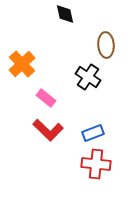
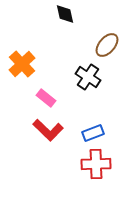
brown ellipse: moved 1 px right; rotated 45 degrees clockwise
red cross: rotated 8 degrees counterclockwise
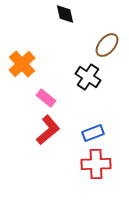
red L-shape: rotated 84 degrees counterclockwise
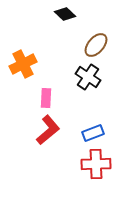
black diamond: rotated 35 degrees counterclockwise
brown ellipse: moved 11 px left
orange cross: moved 1 px right; rotated 16 degrees clockwise
pink rectangle: rotated 54 degrees clockwise
